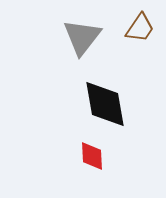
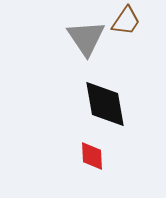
brown trapezoid: moved 14 px left, 7 px up
gray triangle: moved 4 px right, 1 px down; rotated 12 degrees counterclockwise
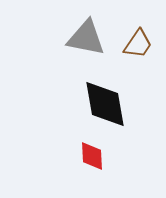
brown trapezoid: moved 12 px right, 23 px down
gray triangle: rotated 45 degrees counterclockwise
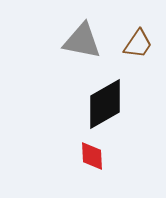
gray triangle: moved 4 px left, 3 px down
black diamond: rotated 70 degrees clockwise
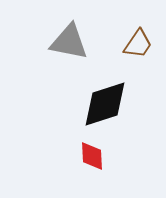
gray triangle: moved 13 px left, 1 px down
black diamond: rotated 12 degrees clockwise
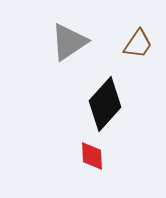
gray triangle: rotated 45 degrees counterclockwise
black diamond: rotated 30 degrees counterclockwise
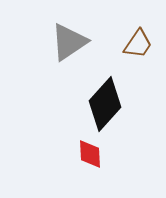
red diamond: moved 2 px left, 2 px up
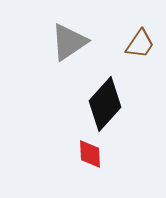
brown trapezoid: moved 2 px right
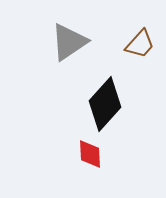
brown trapezoid: rotated 8 degrees clockwise
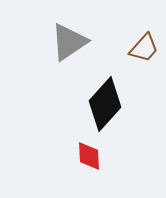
brown trapezoid: moved 4 px right, 4 px down
red diamond: moved 1 px left, 2 px down
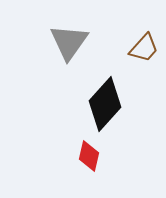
gray triangle: rotated 21 degrees counterclockwise
red diamond: rotated 16 degrees clockwise
